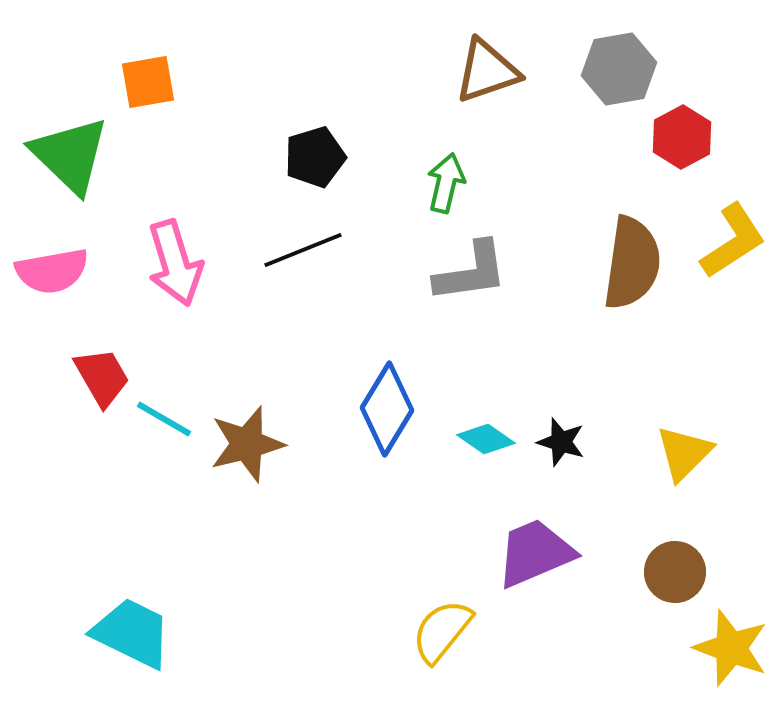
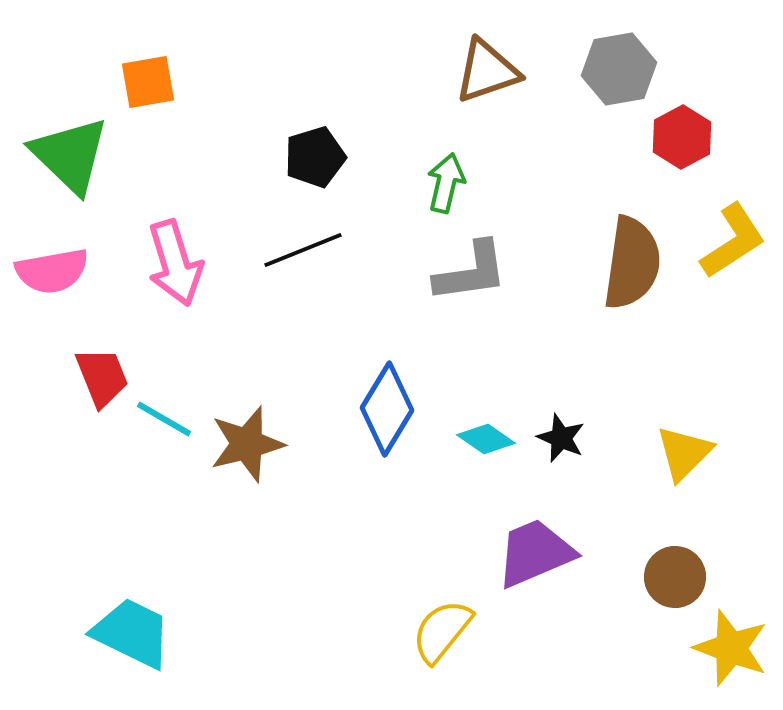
red trapezoid: rotated 8 degrees clockwise
black star: moved 4 px up; rotated 6 degrees clockwise
brown circle: moved 5 px down
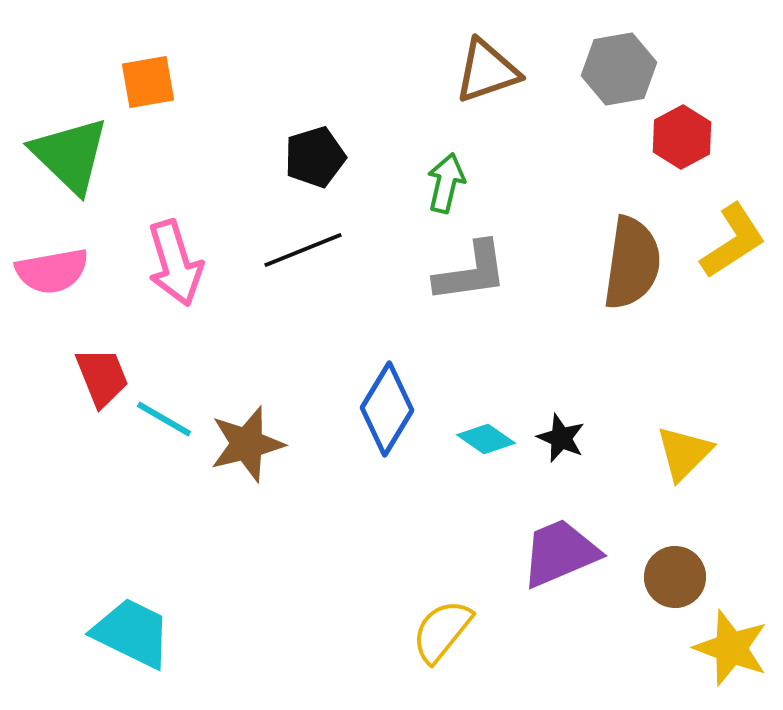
purple trapezoid: moved 25 px right
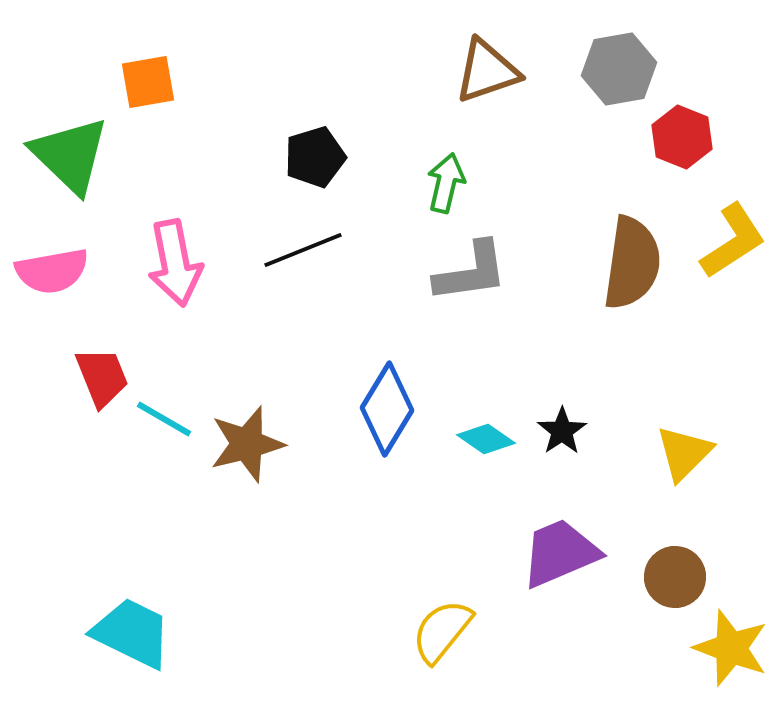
red hexagon: rotated 10 degrees counterclockwise
pink arrow: rotated 6 degrees clockwise
black star: moved 1 px right, 7 px up; rotated 15 degrees clockwise
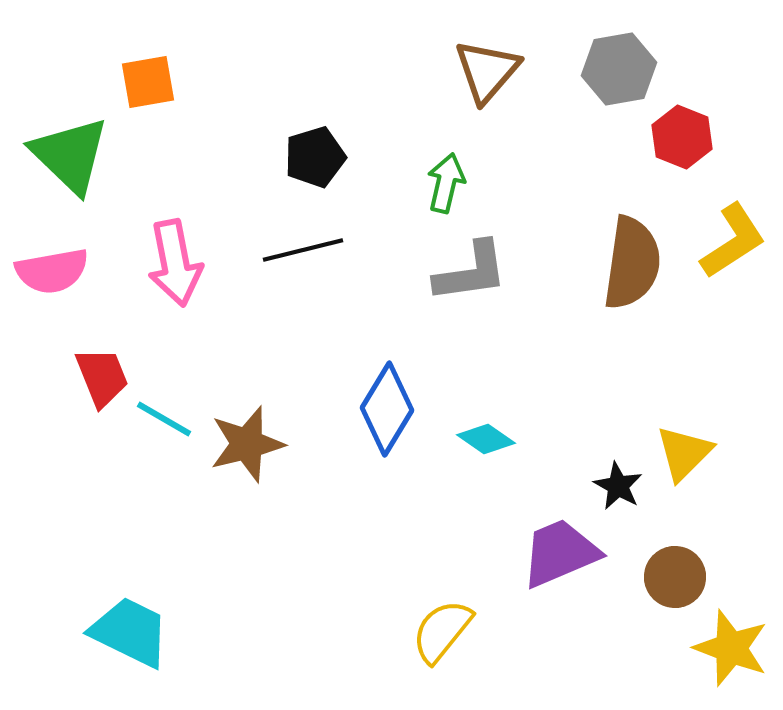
brown triangle: rotated 30 degrees counterclockwise
black line: rotated 8 degrees clockwise
black star: moved 56 px right, 55 px down; rotated 9 degrees counterclockwise
cyan trapezoid: moved 2 px left, 1 px up
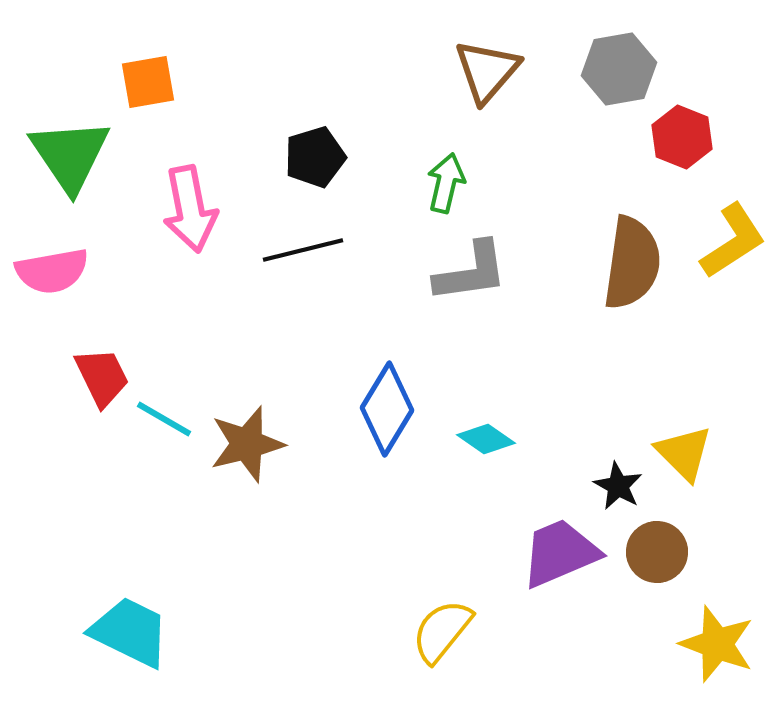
green triangle: rotated 12 degrees clockwise
pink arrow: moved 15 px right, 54 px up
red trapezoid: rotated 4 degrees counterclockwise
yellow triangle: rotated 30 degrees counterclockwise
brown circle: moved 18 px left, 25 px up
yellow star: moved 14 px left, 4 px up
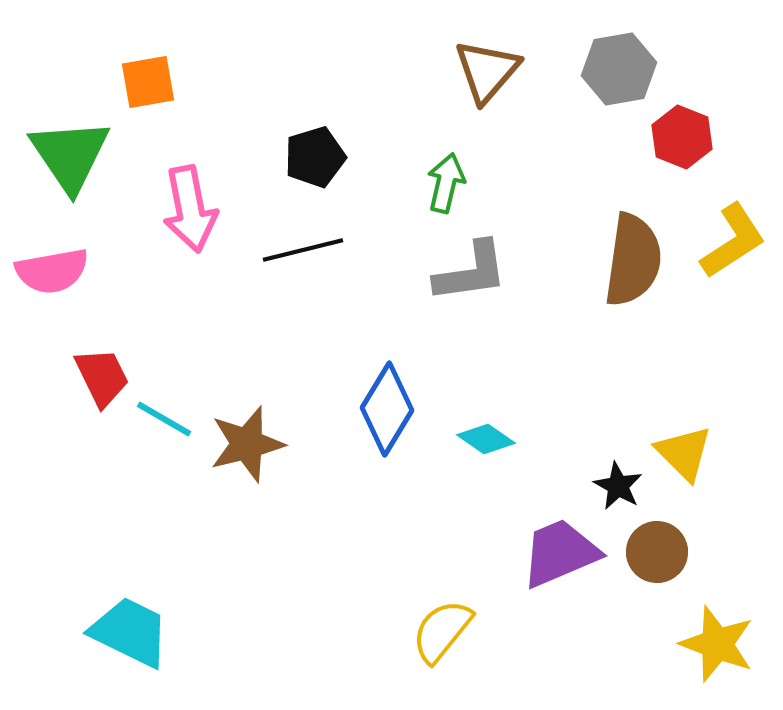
brown semicircle: moved 1 px right, 3 px up
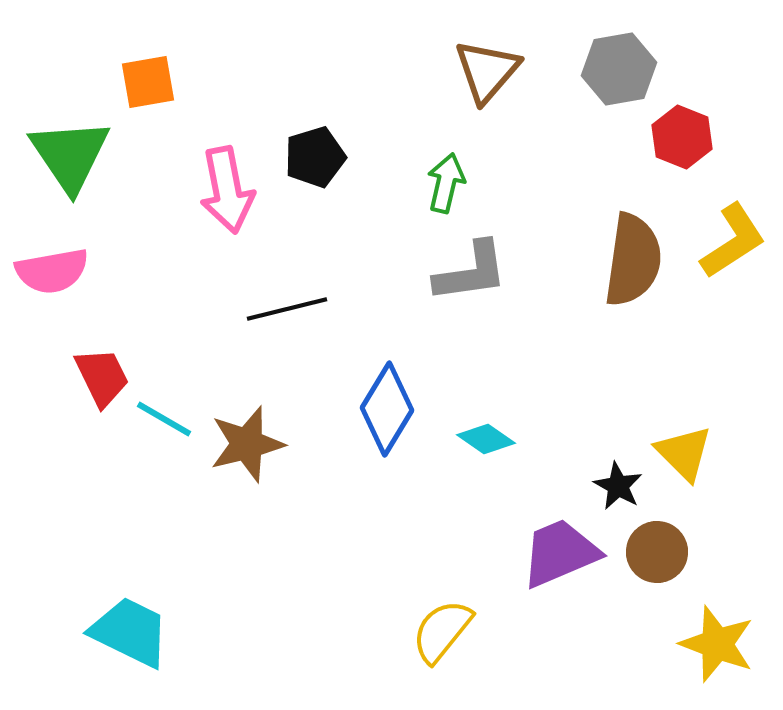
pink arrow: moved 37 px right, 19 px up
black line: moved 16 px left, 59 px down
